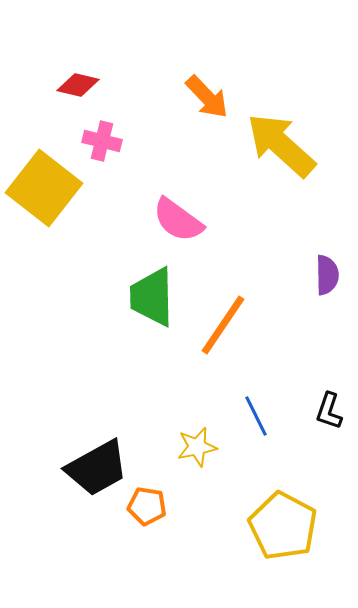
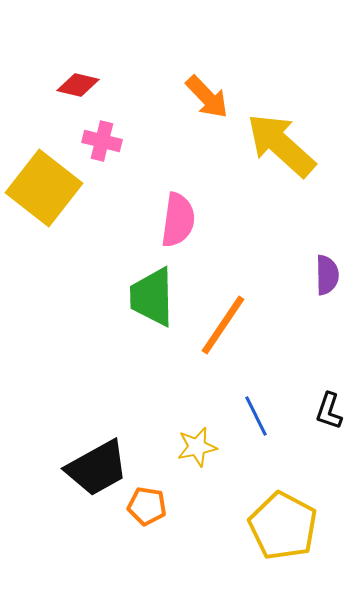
pink semicircle: rotated 118 degrees counterclockwise
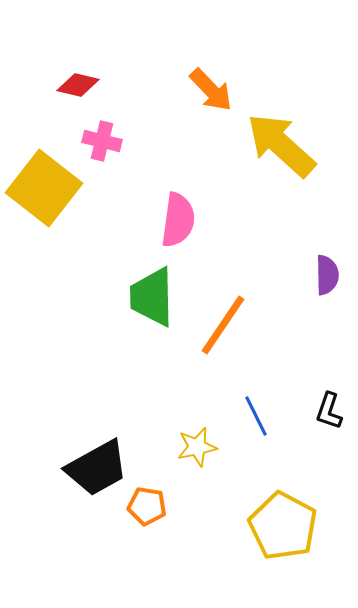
orange arrow: moved 4 px right, 7 px up
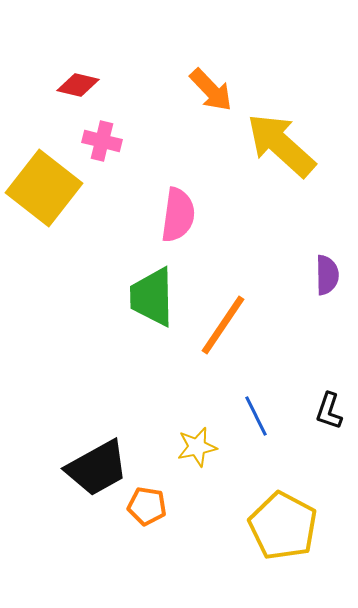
pink semicircle: moved 5 px up
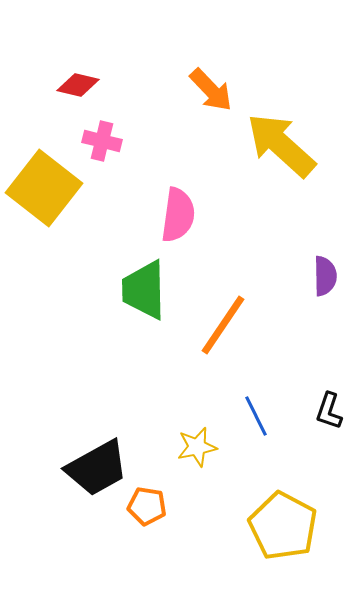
purple semicircle: moved 2 px left, 1 px down
green trapezoid: moved 8 px left, 7 px up
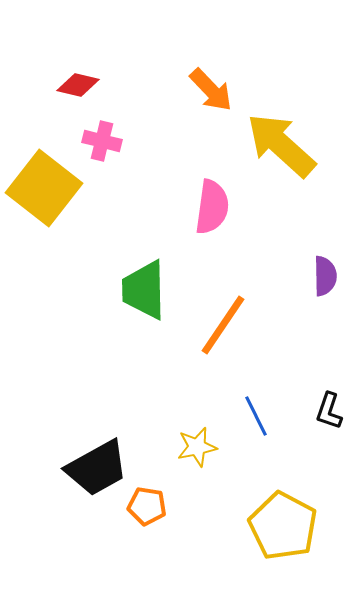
pink semicircle: moved 34 px right, 8 px up
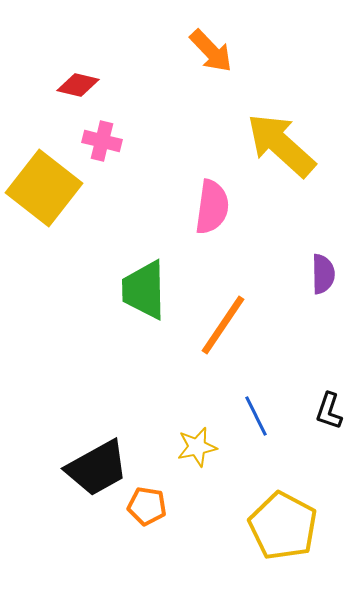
orange arrow: moved 39 px up
purple semicircle: moved 2 px left, 2 px up
